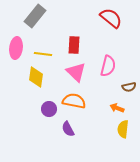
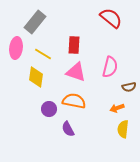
gray rectangle: moved 6 px down
yellow line: rotated 24 degrees clockwise
pink semicircle: moved 2 px right, 1 px down
pink triangle: rotated 25 degrees counterclockwise
orange arrow: rotated 40 degrees counterclockwise
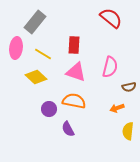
yellow diamond: rotated 55 degrees counterclockwise
yellow semicircle: moved 5 px right, 2 px down
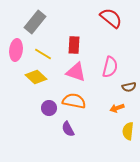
pink ellipse: moved 2 px down
purple circle: moved 1 px up
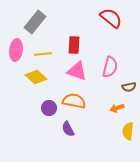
yellow line: rotated 36 degrees counterclockwise
pink triangle: moved 1 px right, 1 px up
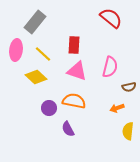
yellow line: rotated 48 degrees clockwise
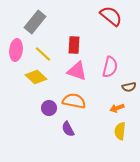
red semicircle: moved 2 px up
yellow semicircle: moved 8 px left
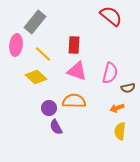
pink ellipse: moved 5 px up
pink semicircle: moved 6 px down
brown semicircle: moved 1 px left, 1 px down
orange semicircle: rotated 10 degrees counterclockwise
purple semicircle: moved 12 px left, 2 px up
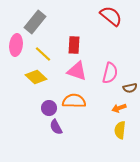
brown semicircle: moved 2 px right
orange arrow: moved 2 px right
yellow semicircle: moved 1 px up
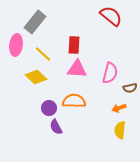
pink triangle: moved 2 px up; rotated 15 degrees counterclockwise
